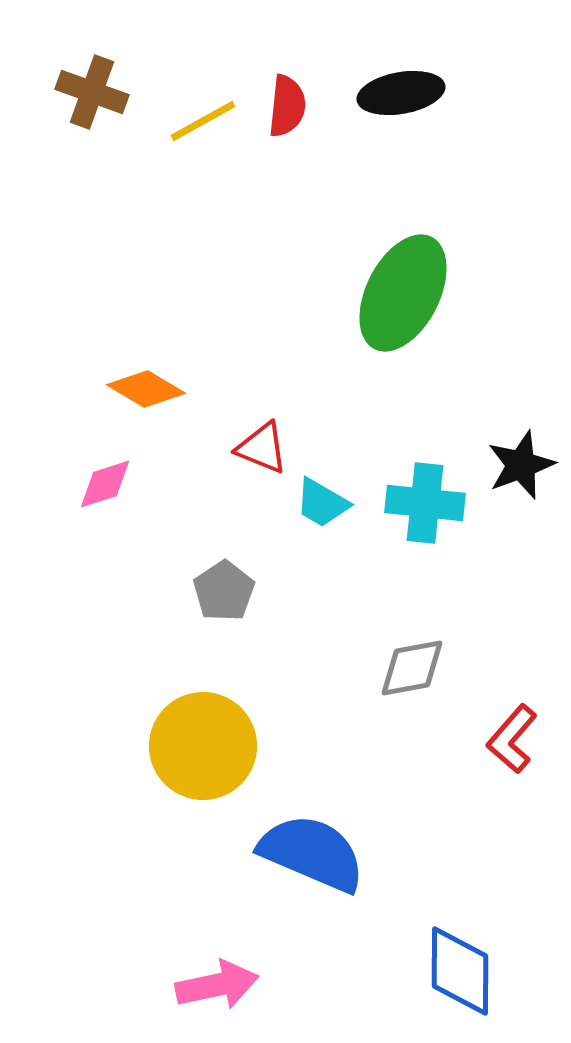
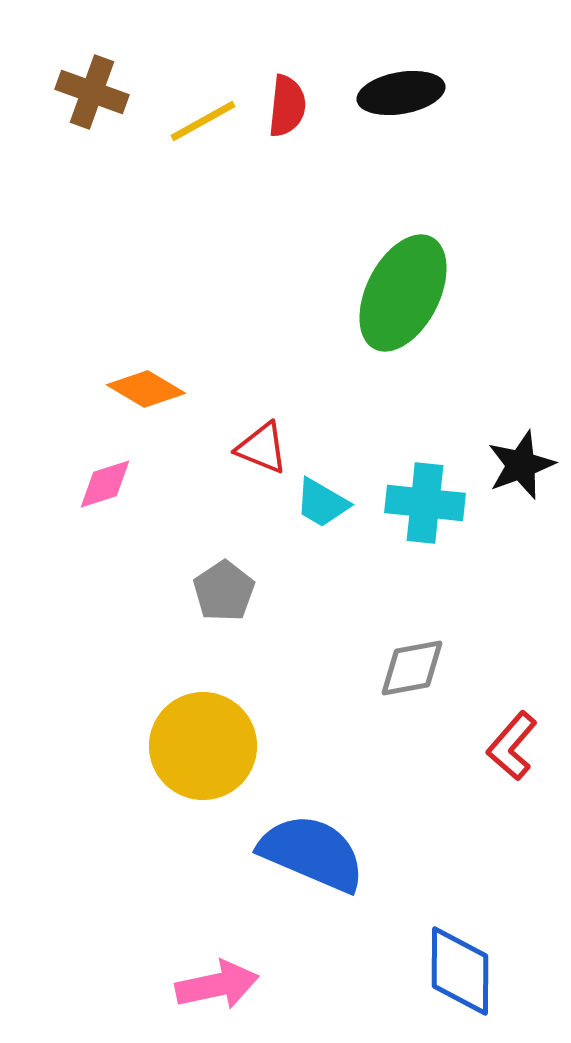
red L-shape: moved 7 px down
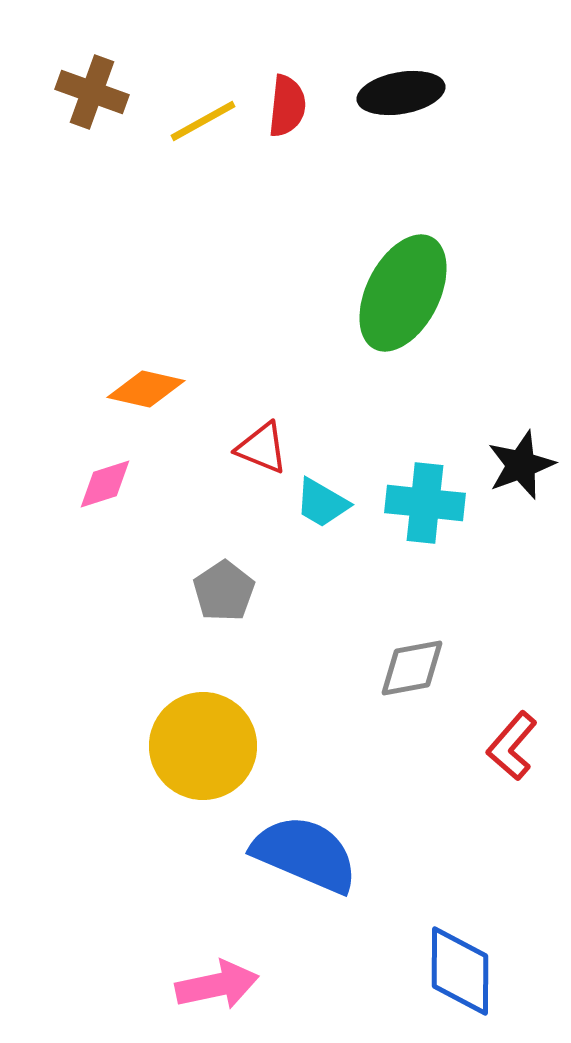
orange diamond: rotated 18 degrees counterclockwise
blue semicircle: moved 7 px left, 1 px down
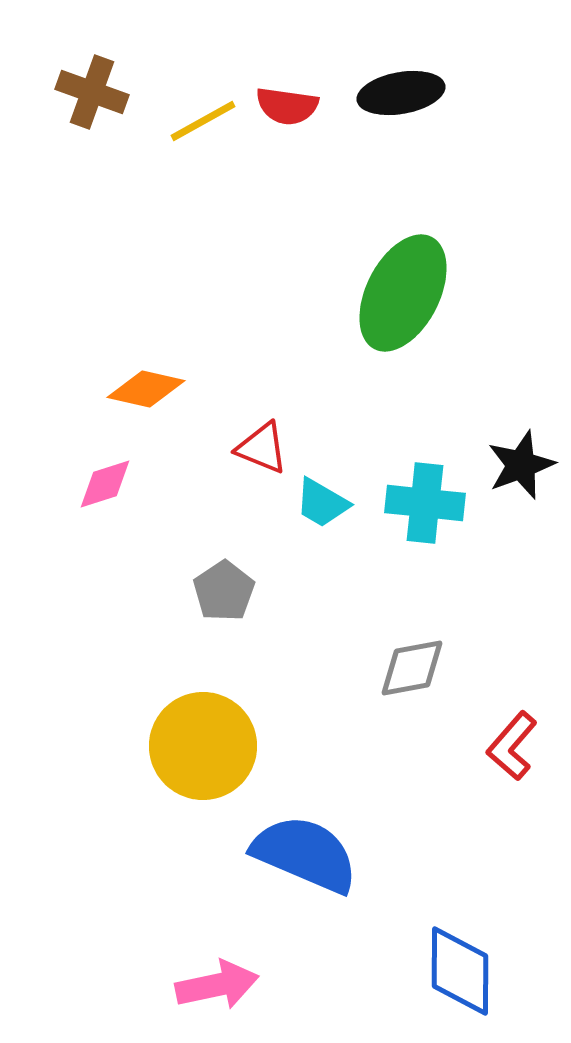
red semicircle: rotated 92 degrees clockwise
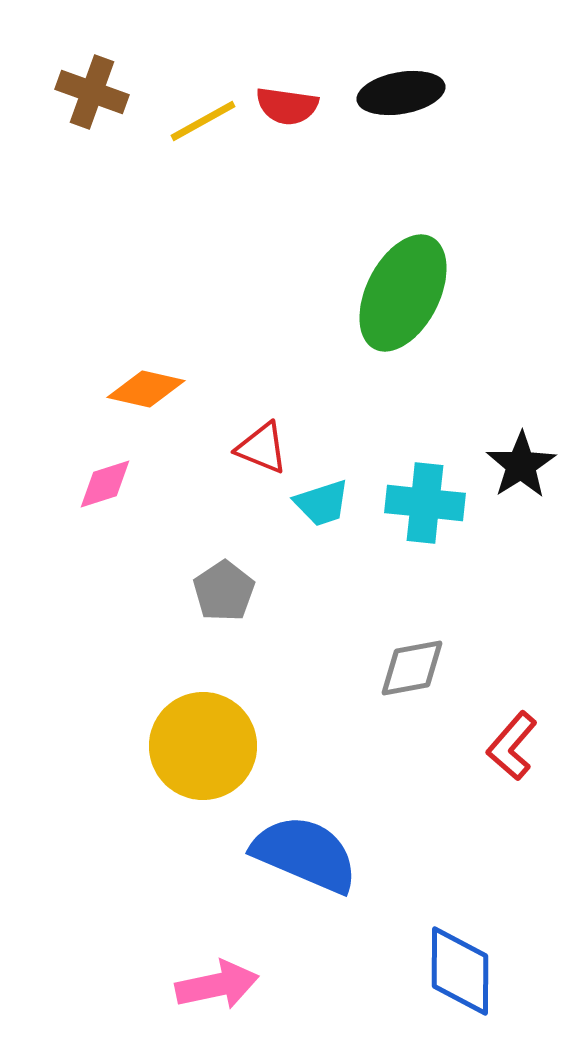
black star: rotated 12 degrees counterclockwise
cyan trapezoid: rotated 48 degrees counterclockwise
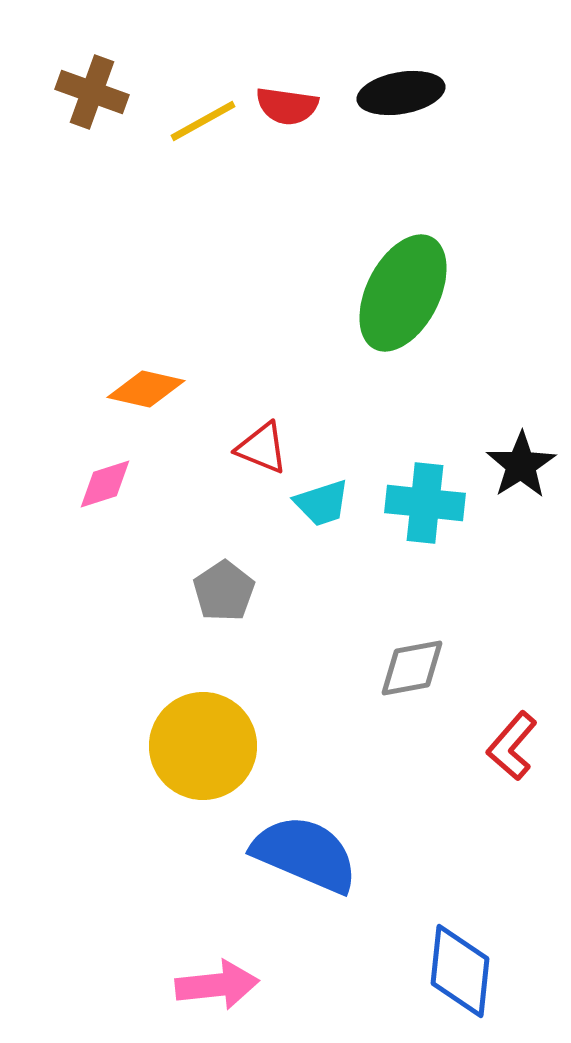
blue diamond: rotated 6 degrees clockwise
pink arrow: rotated 6 degrees clockwise
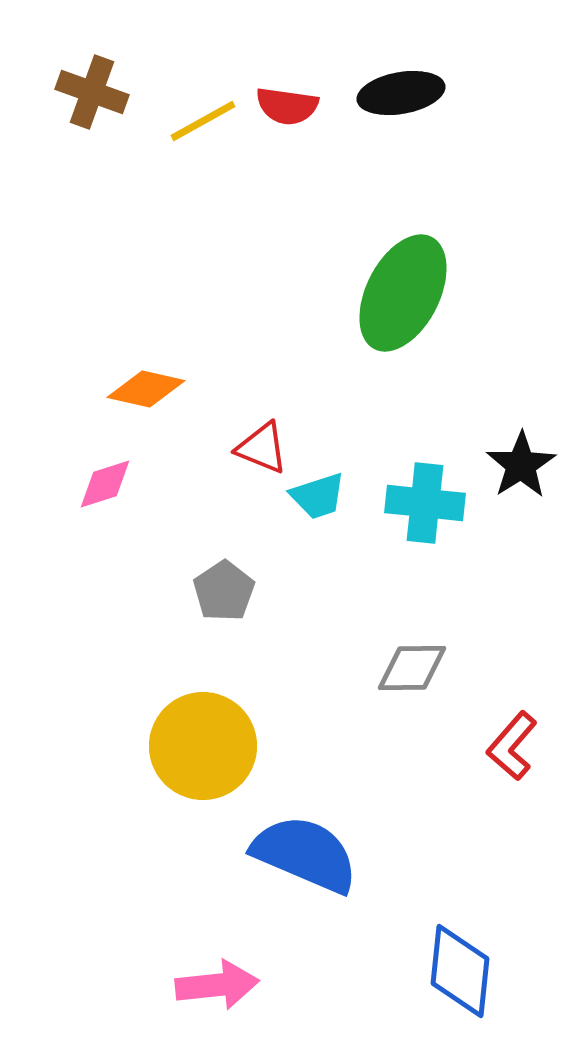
cyan trapezoid: moved 4 px left, 7 px up
gray diamond: rotated 10 degrees clockwise
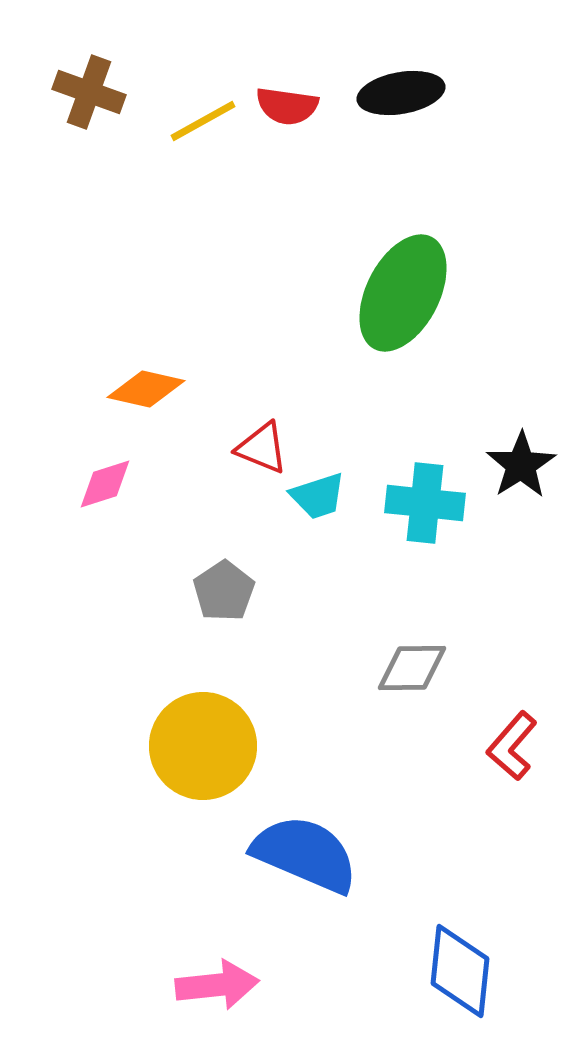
brown cross: moved 3 px left
